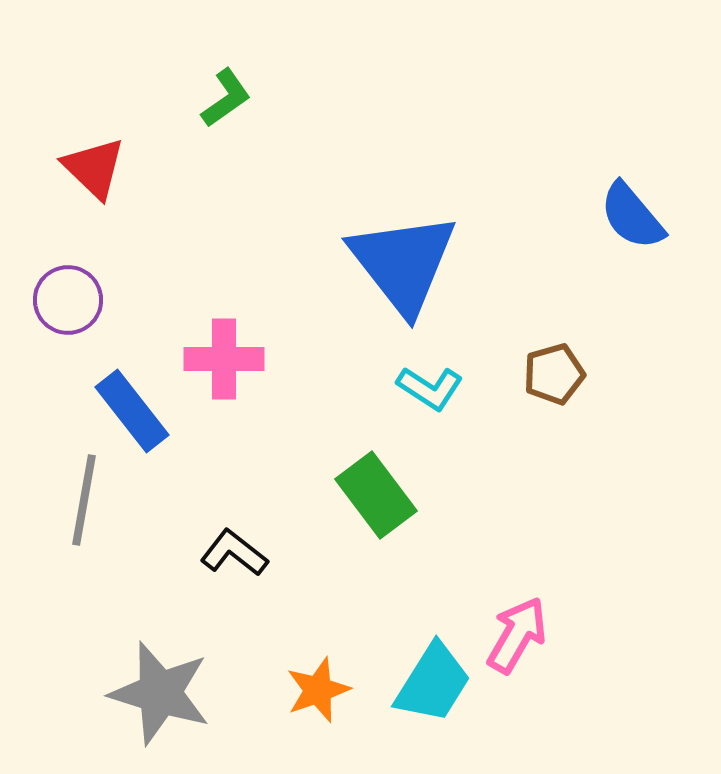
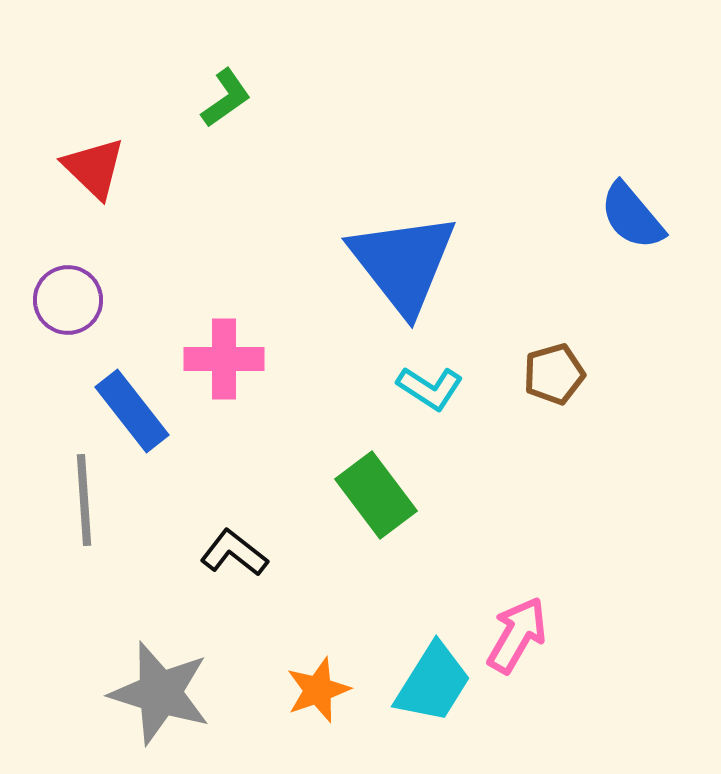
gray line: rotated 14 degrees counterclockwise
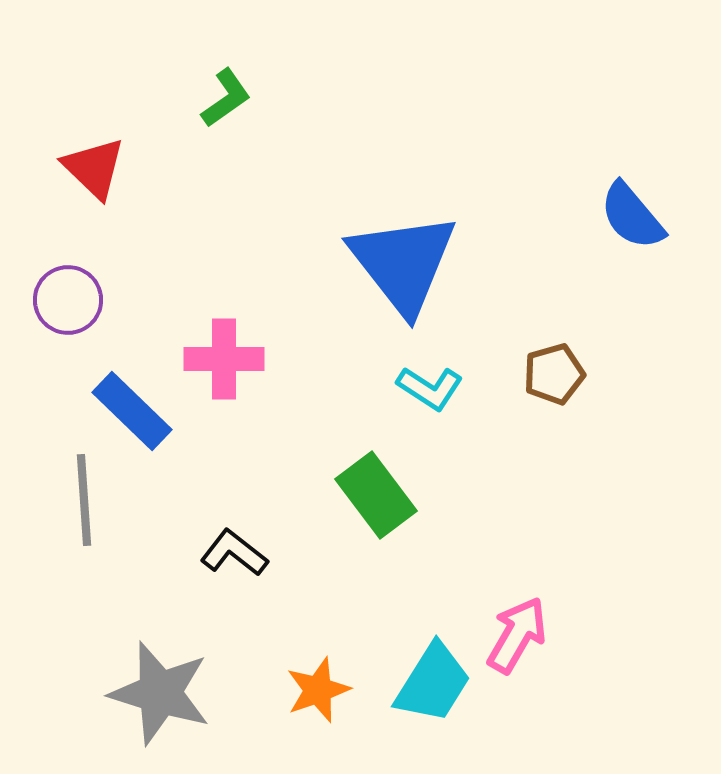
blue rectangle: rotated 8 degrees counterclockwise
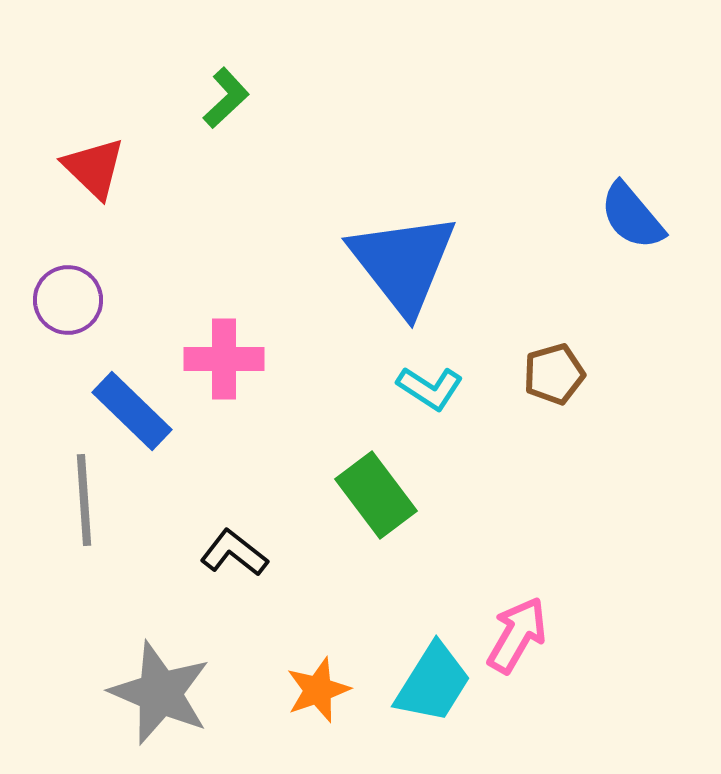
green L-shape: rotated 8 degrees counterclockwise
gray star: rotated 6 degrees clockwise
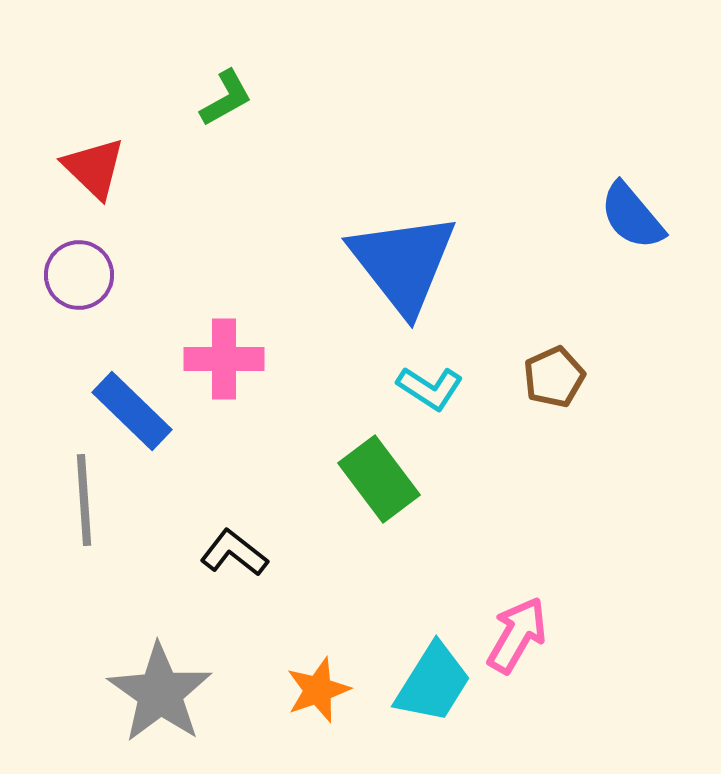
green L-shape: rotated 14 degrees clockwise
purple circle: moved 11 px right, 25 px up
brown pentagon: moved 3 px down; rotated 8 degrees counterclockwise
green rectangle: moved 3 px right, 16 px up
gray star: rotated 12 degrees clockwise
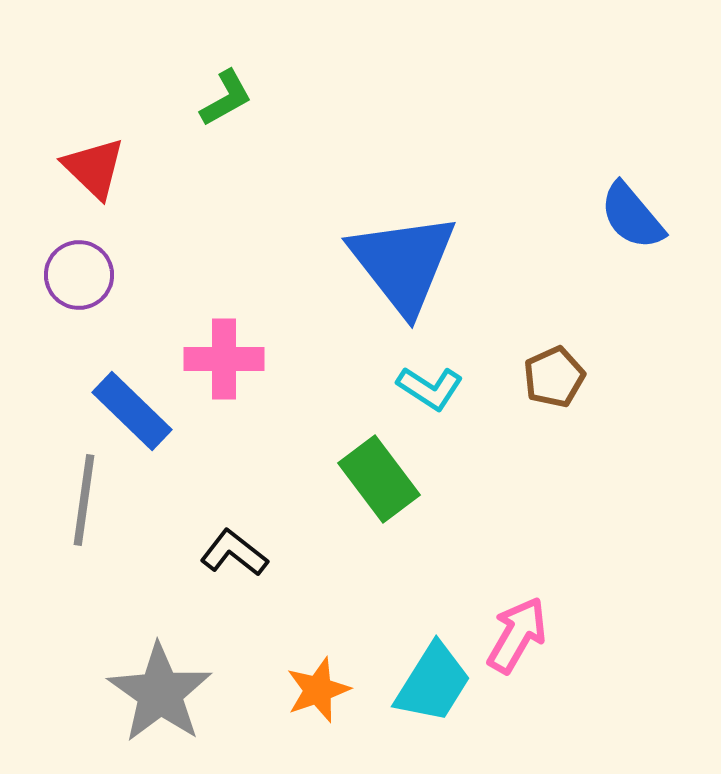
gray line: rotated 12 degrees clockwise
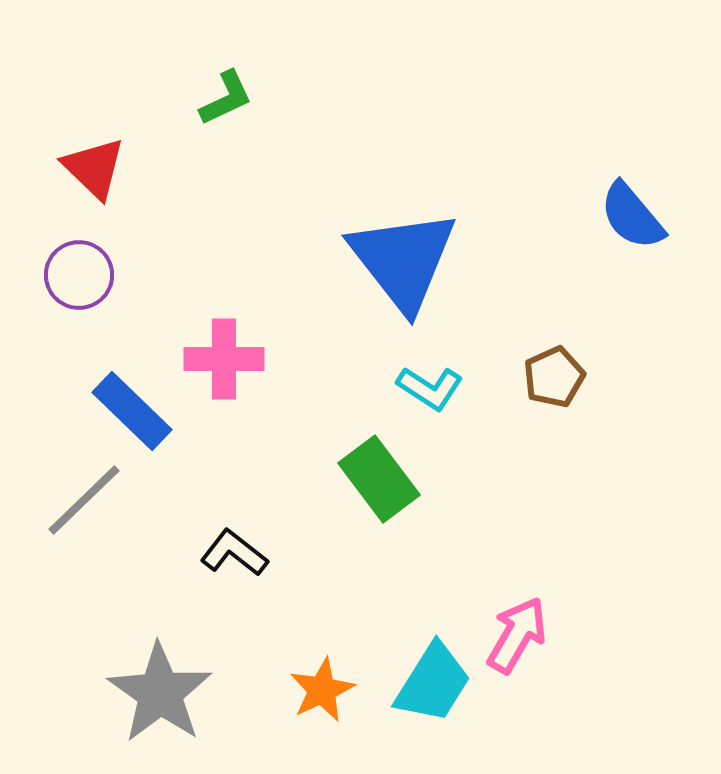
green L-shape: rotated 4 degrees clockwise
blue triangle: moved 3 px up
gray line: rotated 38 degrees clockwise
orange star: moved 4 px right; rotated 6 degrees counterclockwise
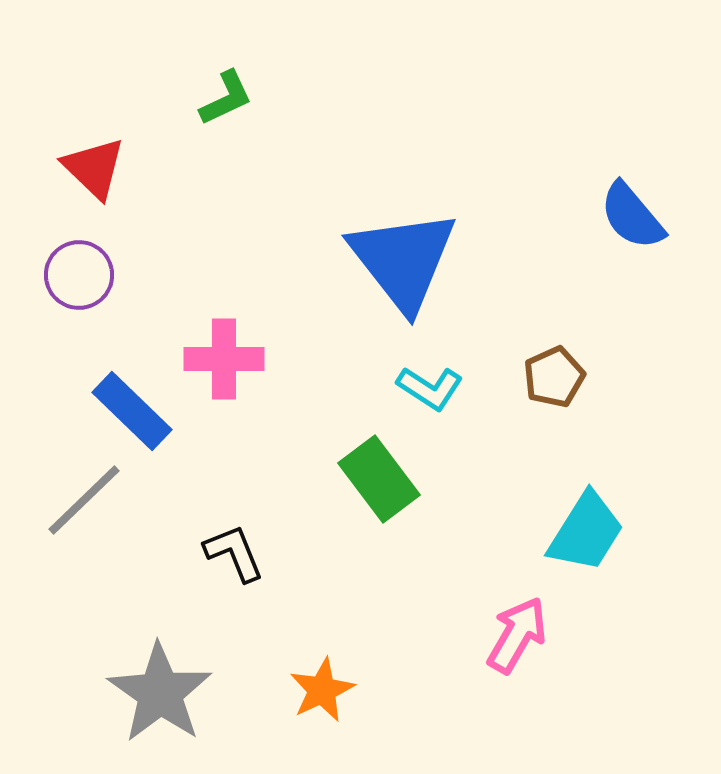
black L-shape: rotated 30 degrees clockwise
cyan trapezoid: moved 153 px right, 151 px up
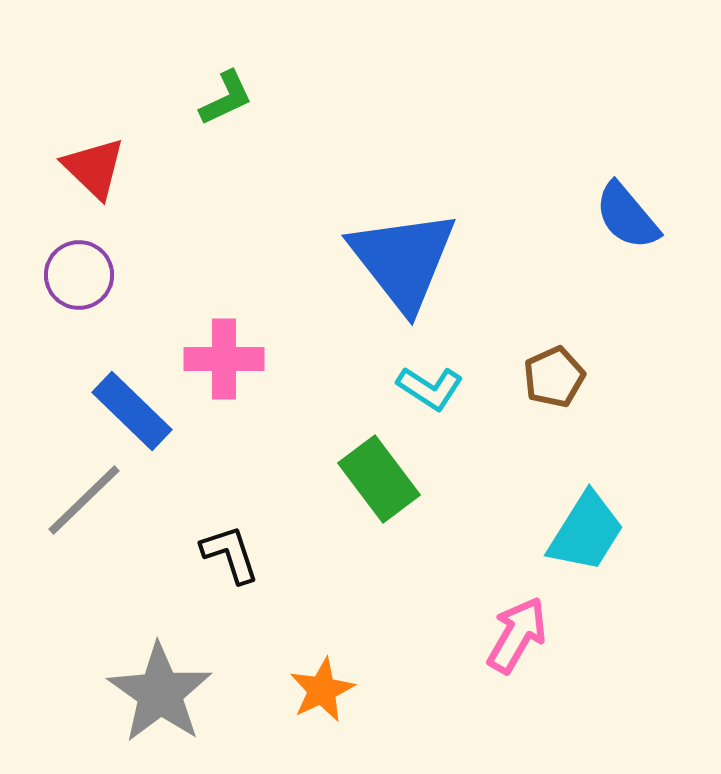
blue semicircle: moved 5 px left
black L-shape: moved 4 px left, 1 px down; rotated 4 degrees clockwise
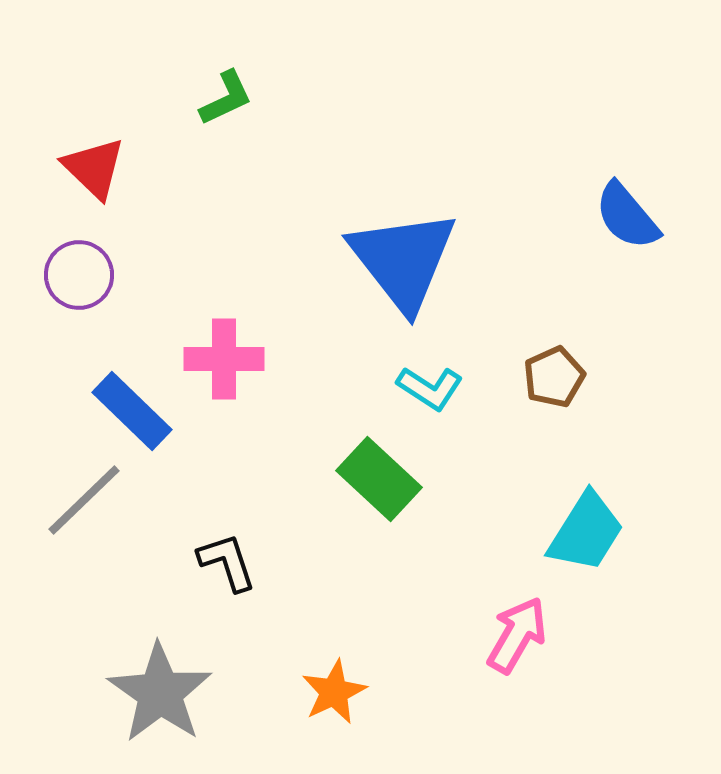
green rectangle: rotated 10 degrees counterclockwise
black L-shape: moved 3 px left, 8 px down
orange star: moved 12 px right, 2 px down
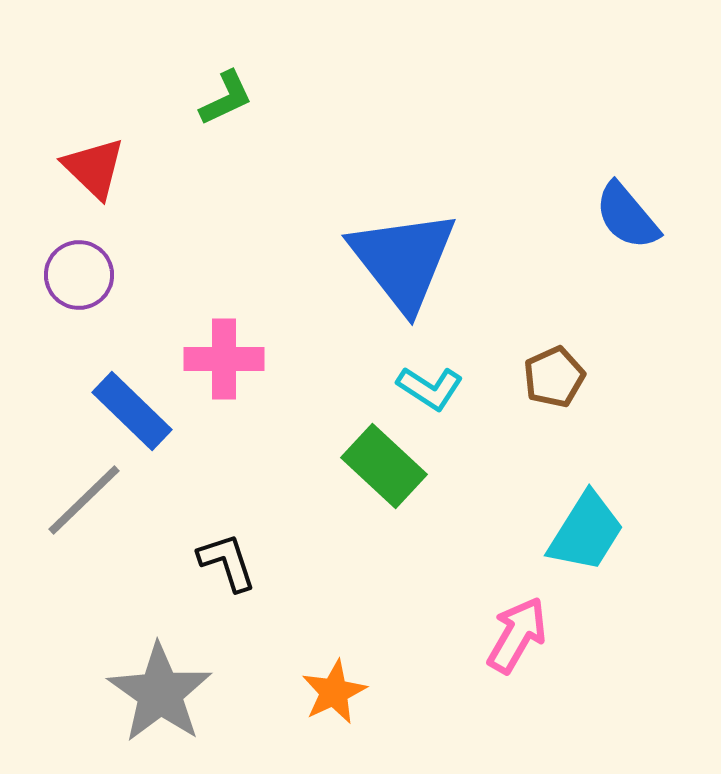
green rectangle: moved 5 px right, 13 px up
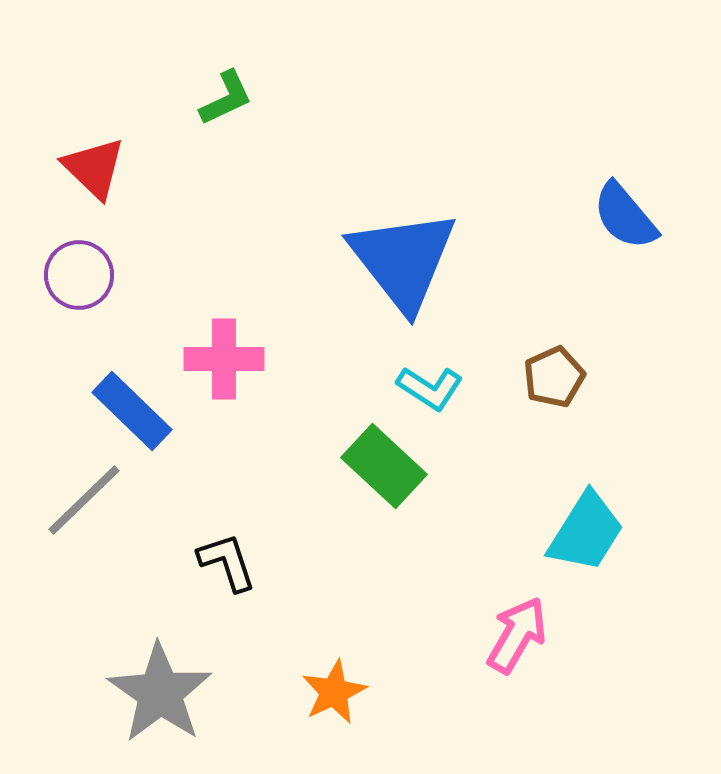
blue semicircle: moved 2 px left
